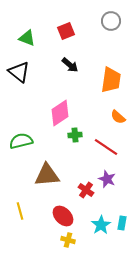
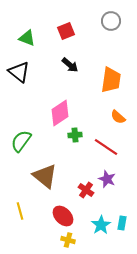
green semicircle: rotated 40 degrees counterclockwise
brown triangle: moved 2 px left, 1 px down; rotated 44 degrees clockwise
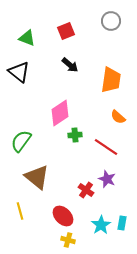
brown triangle: moved 8 px left, 1 px down
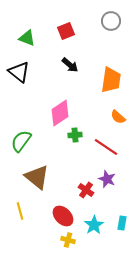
cyan star: moved 7 px left
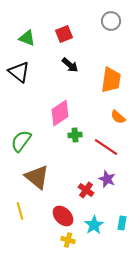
red square: moved 2 px left, 3 px down
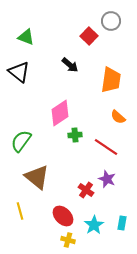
red square: moved 25 px right, 2 px down; rotated 24 degrees counterclockwise
green triangle: moved 1 px left, 1 px up
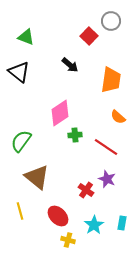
red ellipse: moved 5 px left
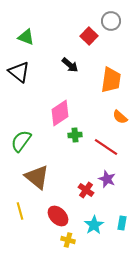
orange semicircle: moved 2 px right
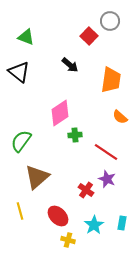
gray circle: moved 1 px left
red line: moved 5 px down
brown triangle: rotated 40 degrees clockwise
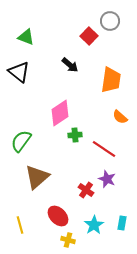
red line: moved 2 px left, 3 px up
yellow line: moved 14 px down
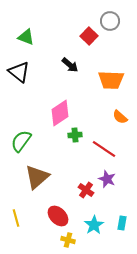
orange trapezoid: rotated 84 degrees clockwise
yellow line: moved 4 px left, 7 px up
